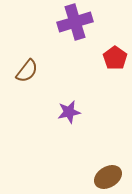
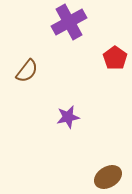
purple cross: moved 6 px left; rotated 12 degrees counterclockwise
purple star: moved 1 px left, 5 px down
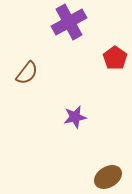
brown semicircle: moved 2 px down
purple star: moved 7 px right
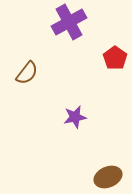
brown ellipse: rotated 8 degrees clockwise
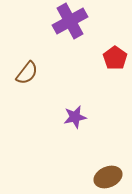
purple cross: moved 1 px right, 1 px up
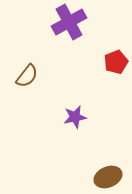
purple cross: moved 1 px left, 1 px down
red pentagon: moved 1 px right, 4 px down; rotated 15 degrees clockwise
brown semicircle: moved 3 px down
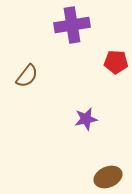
purple cross: moved 3 px right, 3 px down; rotated 20 degrees clockwise
red pentagon: rotated 25 degrees clockwise
purple star: moved 11 px right, 2 px down
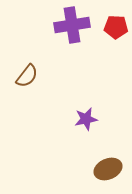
red pentagon: moved 35 px up
brown ellipse: moved 8 px up
